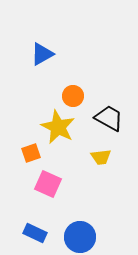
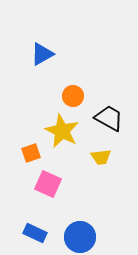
yellow star: moved 4 px right, 4 px down
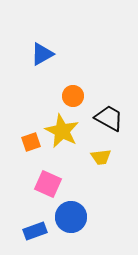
orange square: moved 11 px up
blue rectangle: moved 2 px up; rotated 45 degrees counterclockwise
blue circle: moved 9 px left, 20 px up
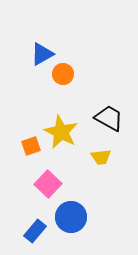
orange circle: moved 10 px left, 22 px up
yellow star: moved 1 px left, 1 px down
orange square: moved 4 px down
pink square: rotated 20 degrees clockwise
blue rectangle: rotated 30 degrees counterclockwise
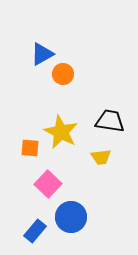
black trapezoid: moved 1 px right, 3 px down; rotated 20 degrees counterclockwise
orange square: moved 1 px left, 2 px down; rotated 24 degrees clockwise
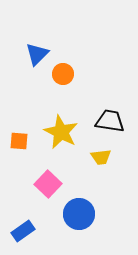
blue triangle: moved 5 px left; rotated 15 degrees counterclockwise
orange square: moved 11 px left, 7 px up
blue circle: moved 8 px right, 3 px up
blue rectangle: moved 12 px left; rotated 15 degrees clockwise
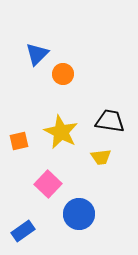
orange square: rotated 18 degrees counterclockwise
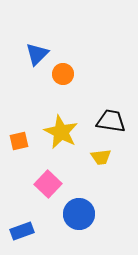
black trapezoid: moved 1 px right
blue rectangle: moved 1 px left; rotated 15 degrees clockwise
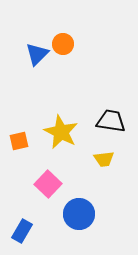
orange circle: moved 30 px up
yellow trapezoid: moved 3 px right, 2 px down
blue rectangle: rotated 40 degrees counterclockwise
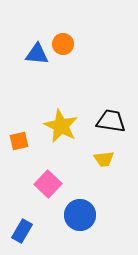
blue triangle: rotated 50 degrees clockwise
yellow star: moved 6 px up
blue circle: moved 1 px right, 1 px down
